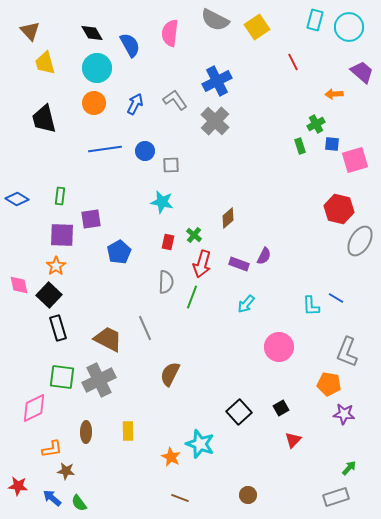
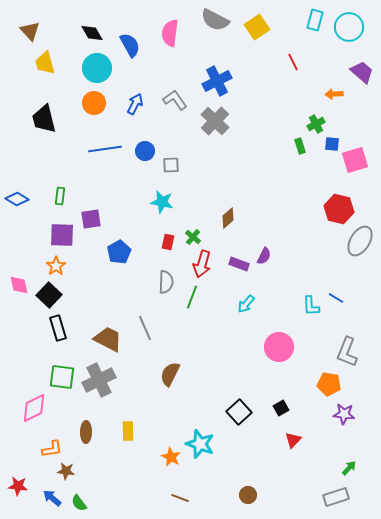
green cross at (194, 235): moved 1 px left, 2 px down
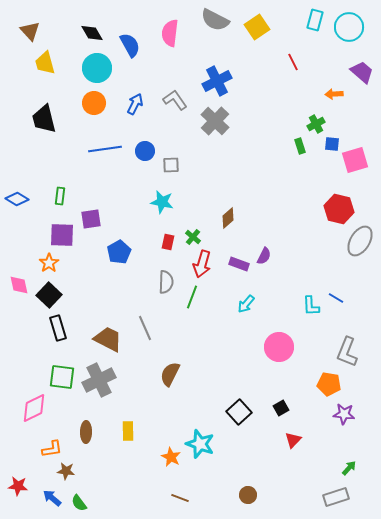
orange star at (56, 266): moved 7 px left, 3 px up
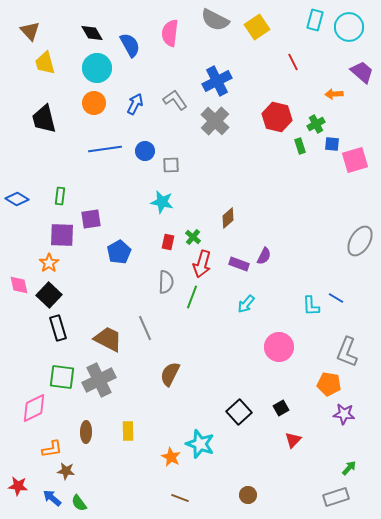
red hexagon at (339, 209): moved 62 px left, 92 px up
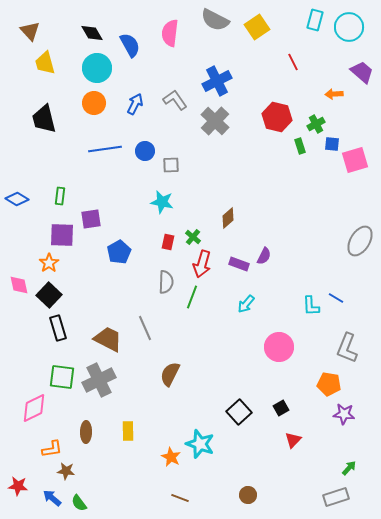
gray L-shape at (347, 352): moved 4 px up
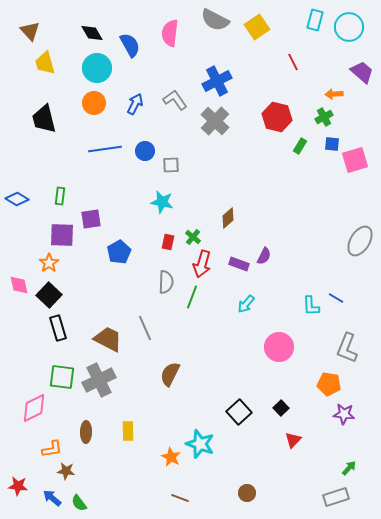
green cross at (316, 124): moved 8 px right, 7 px up
green rectangle at (300, 146): rotated 49 degrees clockwise
black square at (281, 408): rotated 14 degrees counterclockwise
brown circle at (248, 495): moved 1 px left, 2 px up
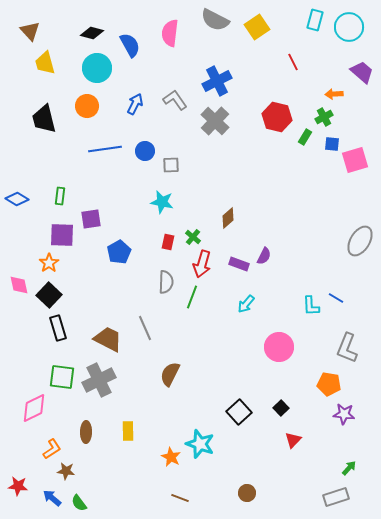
black diamond at (92, 33): rotated 45 degrees counterclockwise
orange circle at (94, 103): moved 7 px left, 3 px down
green rectangle at (300, 146): moved 5 px right, 9 px up
orange L-shape at (52, 449): rotated 25 degrees counterclockwise
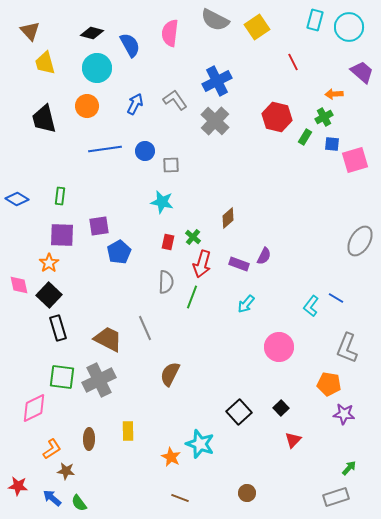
purple square at (91, 219): moved 8 px right, 7 px down
cyan L-shape at (311, 306): rotated 40 degrees clockwise
brown ellipse at (86, 432): moved 3 px right, 7 px down
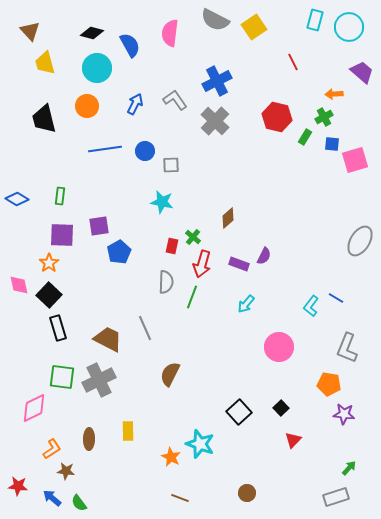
yellow square at (257, 27): moved 3 px left
red rectangle at (168, 242): moved 4 px right, 4 px down
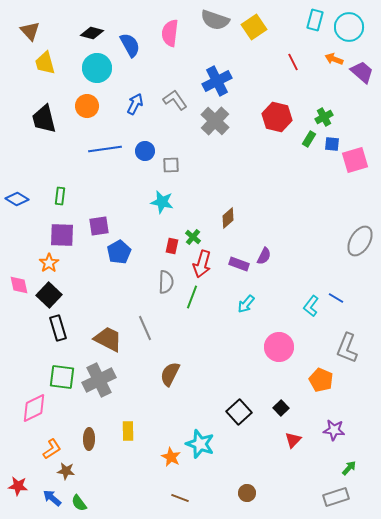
gray semicircle at (215, 20): rotated 8 degrees counterclockwise
orange arrow at (334, 94): moved 35 px up; rotated 24 degrees clockwise
green rectangle at (305, 137): moved 4 px right, 2 px down
orange pentagon at (329, 384): moved 8 px left, 4 px up; rotated 15 degrees clockwise
purple star at (344, 414): moved 10 px left, 16 px down
